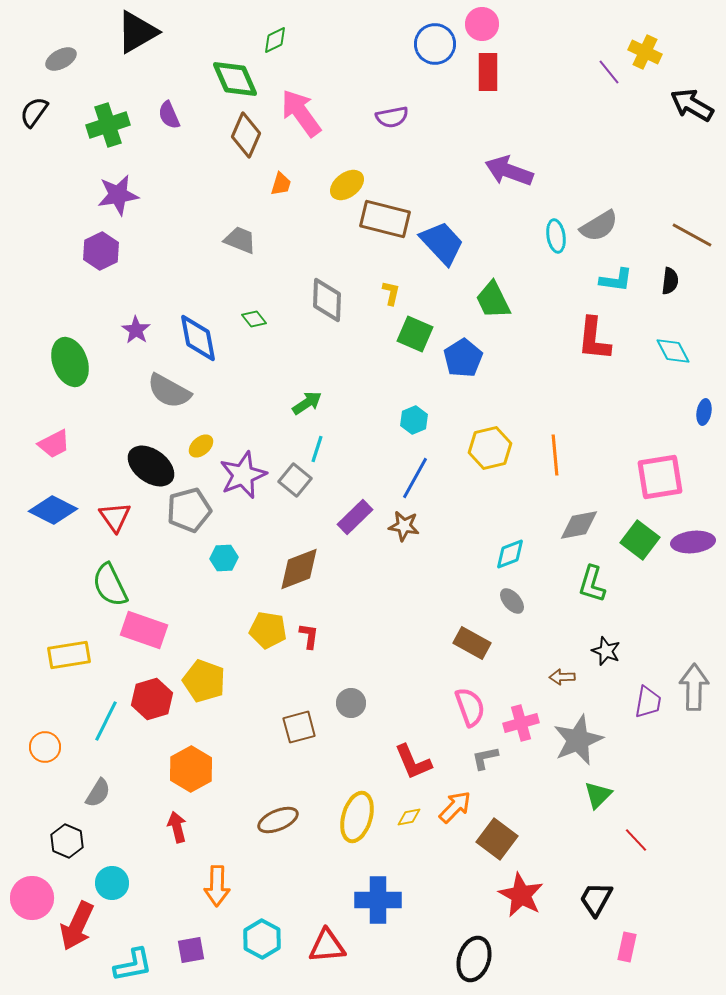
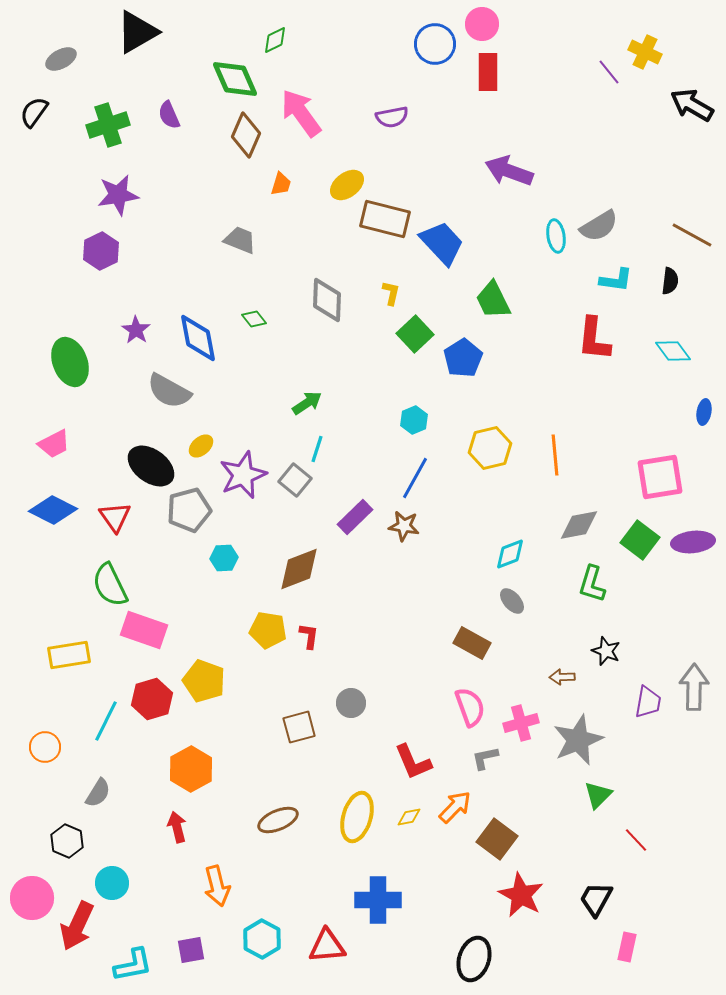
green square at (415, 334): rotated 24 degrees clockwise
cyan diamond at (673, 351): rotated 9 degrees counterclockwise
orange arrow at (217, 886): rotated 15 degrees counterclockwise
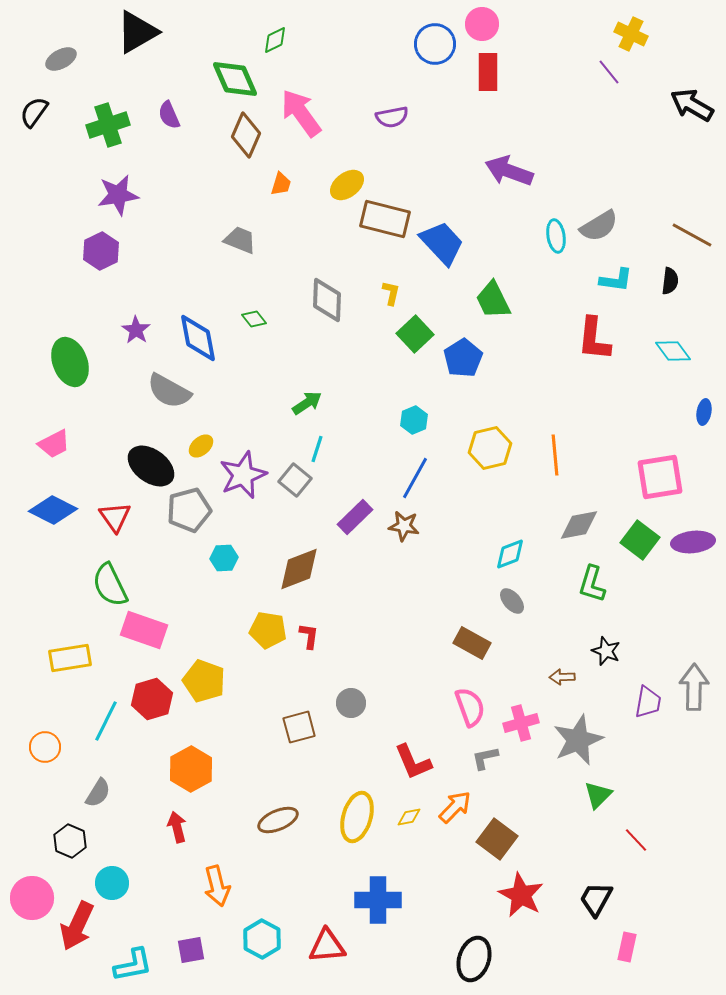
yellow cross at (645, 52): moved 14 px left, 18 px up
yellow rectangle at (69, 655): moved 1 px right, 3 px down
black hexagon at (67, 841): moved 3 px right
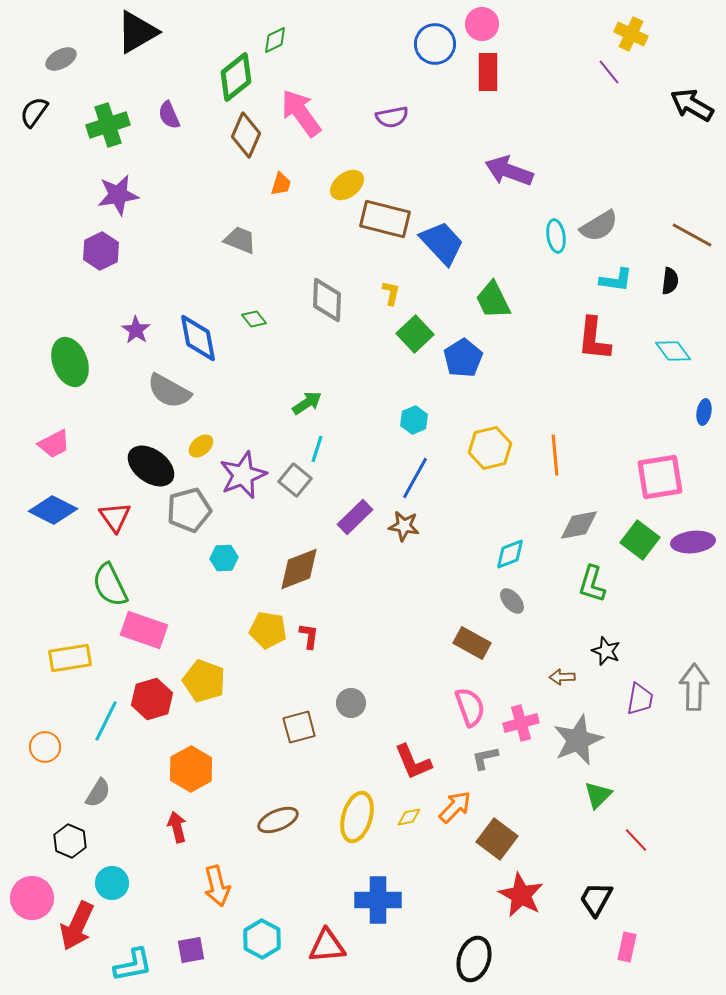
green diamond at (235, 79): moved 1 px right, 2 px up; rotated 75 degrees clockwise
purple trapezoid at (648, 702): moved 8 px left, 3 px up
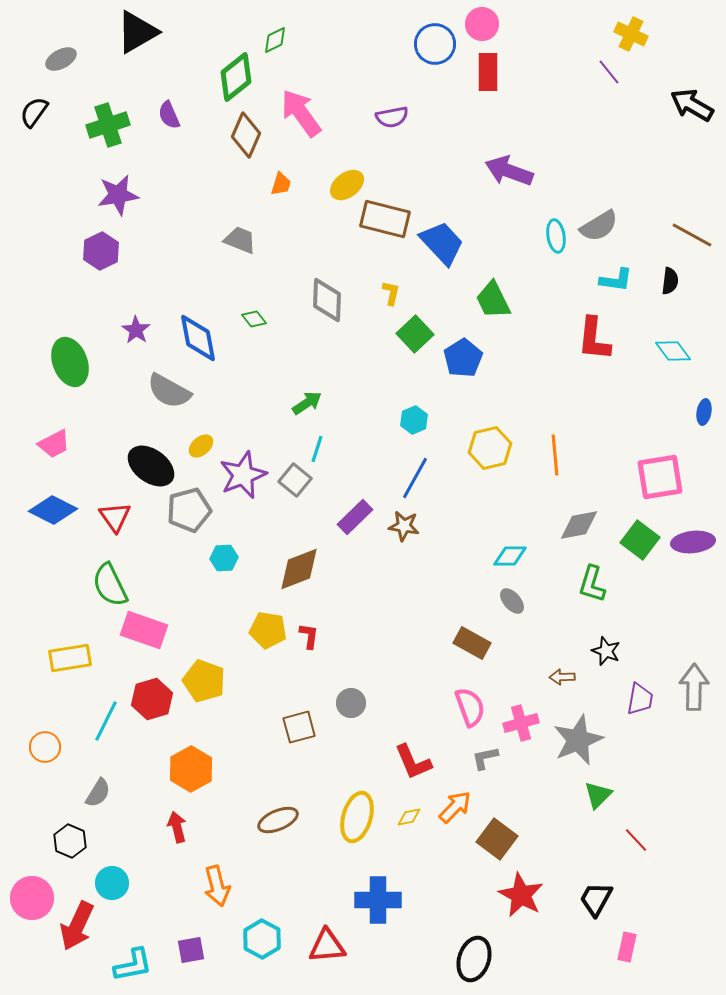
cyan diamond at (510, 554): moved 2 px down; rotated 20 degrees clockwise
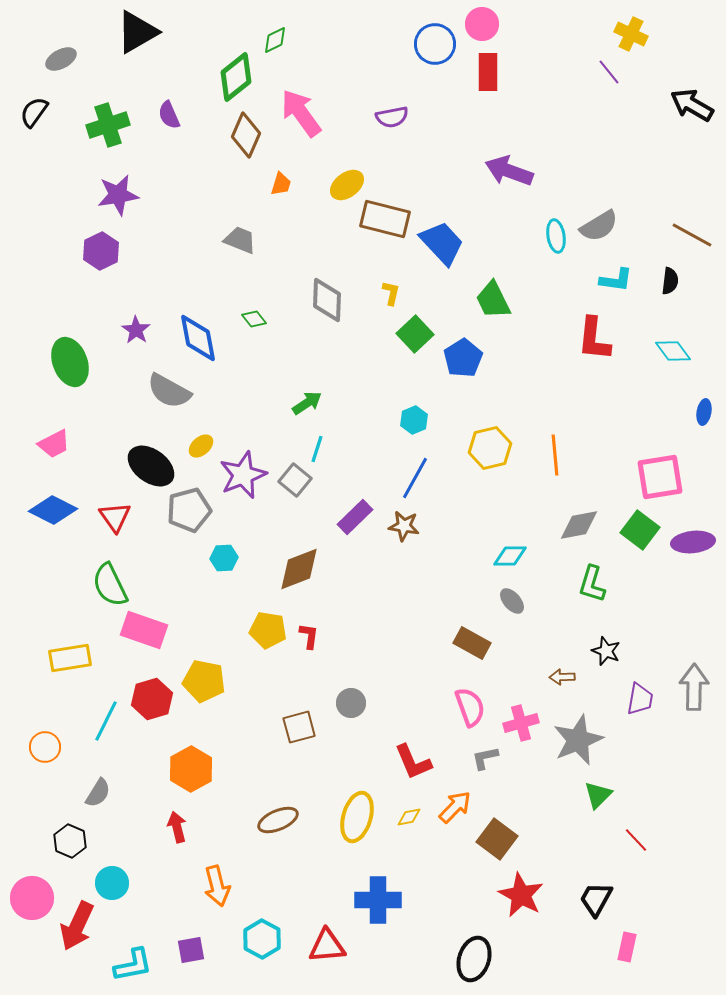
green square at (640, 540): moved 10 px up
yellow pentagon at (204, 681): rotated 9 degrees counterclockwise
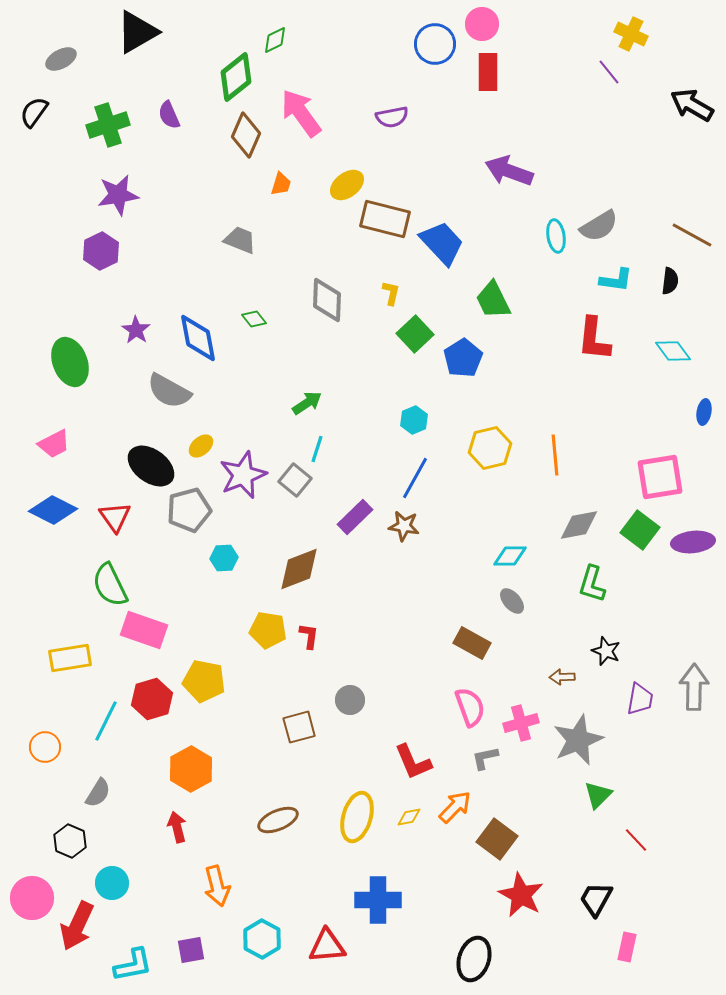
gray circle at (351, 703): moved 1 px left, 3 px up
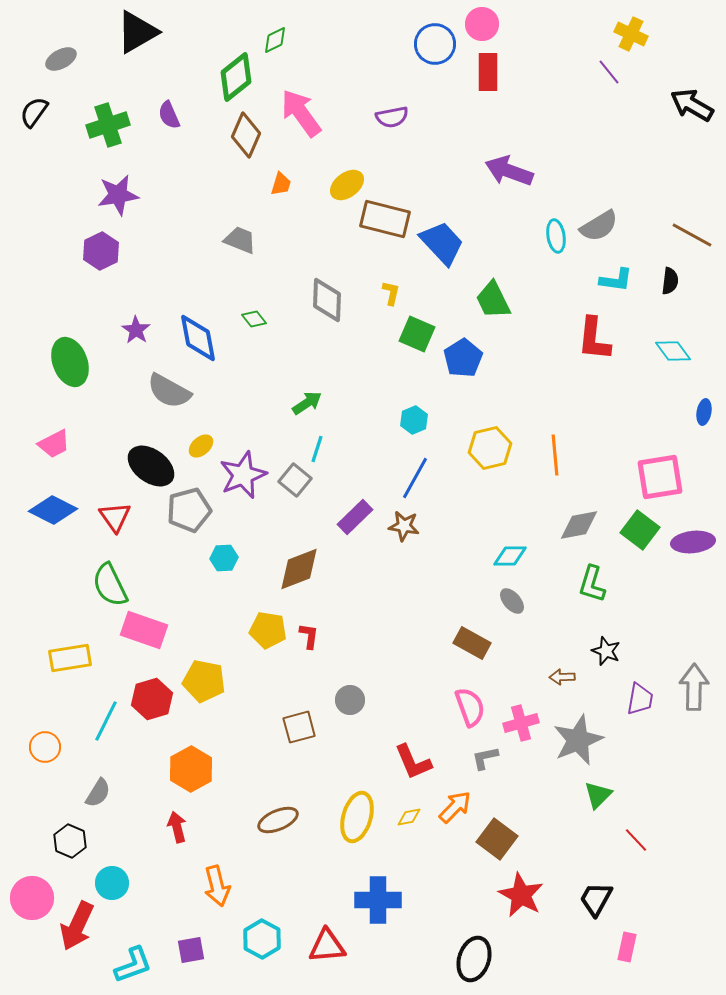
green square at (415, 334): moved 2 px right; rotated 24 degrees counterclockwise
cyan L-shape at (133, 965): rotated 9 degrees counterclockwise
